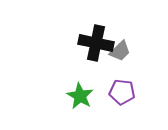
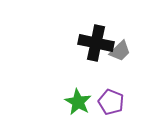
purple pentagon: moved 11 px left, 10 px down; rotated 15 degrees clockwise
green star: moved 2 px left, 6 px down
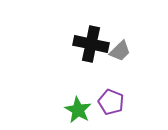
black cross: moved 5 px left, 1 px down
green star: moved 8 px down
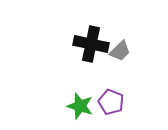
green star: moved 2 px right, 4 px up; rotated 12 degrees counterclockwise
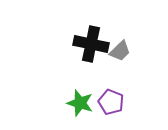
green star: moved 3 px up
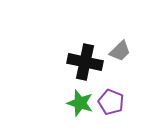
black cross: moved 6 px left, 18 px down
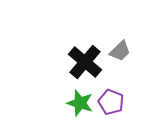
black cross: rotated 28 degrees clockwise
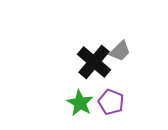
black cross: moved 9 px right
green star: rotated 12 degrees clockwise
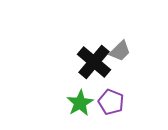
green star: rotated 12 degrees clockwise
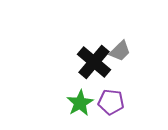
purple pentagon: rotated 15 degrees counterclockwise
